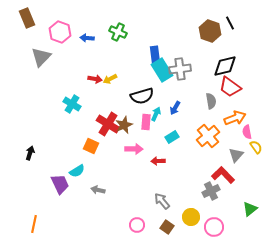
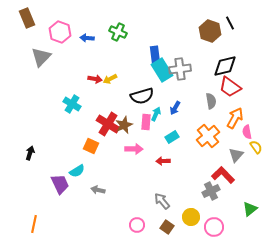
orange arrow at (235, 118): rotated 40 degrees counterclockwise
red arrow at (158, 161): moved 5 px right
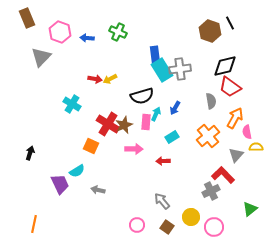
yellow semicircle at (256, 147): rotated 56 degrees counterclockwise
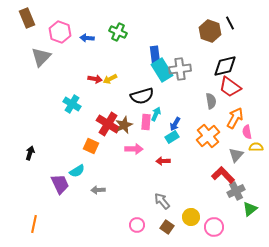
blue arrow at (175, 108): moved 16 px down
gray arrow at (98, 190): rotated 16 degrees counterclockwise
gray cross at (211, 191): moved 25 px right
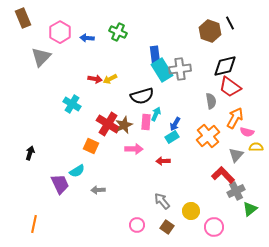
brown rectangle at (27, 18): moved 4 px left
pink hexagon at (60, 32): rotated 10 degrees clockwise
pink semicircle at (247, 132): rotated 64 degrees counterclockwise
yellow circle at (191, 217): moved 6 px up
